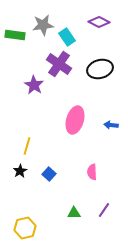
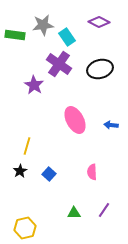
pink ellipse: rotated 44 degrees counterclockwise
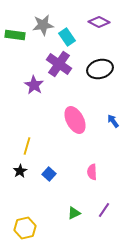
blue arrow: moved 2 px right, 4 px up; rotated 48 degrees clockwise
green triangle: rotated 24 degrees counterclockwise
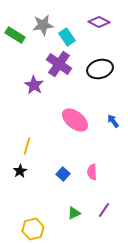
green rectangle: rotated 24 degrees clockwise
pink ellipse: rotated 24 degrees counterclockwise
blue square: moved 14 px right
yellow hexagon: moved 8 px right, 1 px down
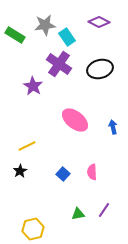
gray star: moved 2 px right
purple star: moved 1 px left, 1 px down
blue arrow: moved 6 px down; rotated 24 degrees clockwise
yellow line: rotated 48 degrees clockwise
green triangle: moved 4 px right, 1 px down; rotated 16 degrees clockwise
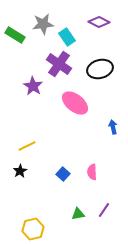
gray star: moved 2 px left, 1 px up
pink ellipse: moved 17 px up
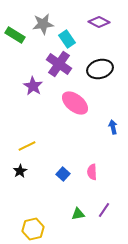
cyan rectangle: moved 2 px down
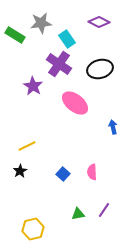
gray star: moved 2 px left, 1 px up
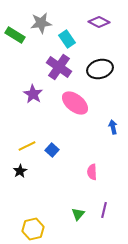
purple cross: moved 3 px down
purple star: moved 8 px down
blue square: moved 11 px left, 24 px up
purple line: rotated 21 degrees counterclockwise
green triangle: rotated 40 degrees counterclockwise
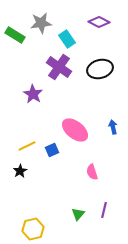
pink ellipse: moved 27 px down
blue square: rotated 24 degrees clockwise
pink semicircle: rotated 14 degrees counterclockwise
